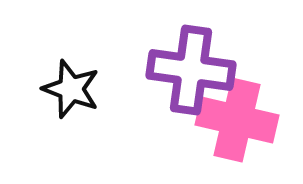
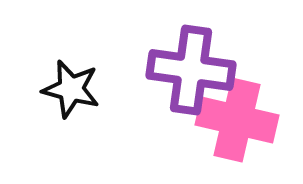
black star: rotated 6 degrees counterclockwise
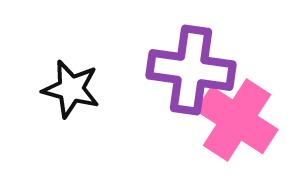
pink cross: rotated 20 degrees clockwise
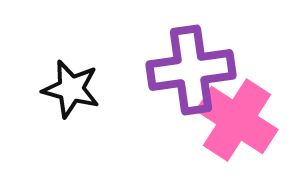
purple cross: rotated 16 degrees counterclockwise
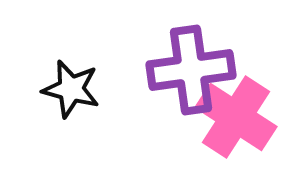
pink cross: moved 1 px left, 3 px up
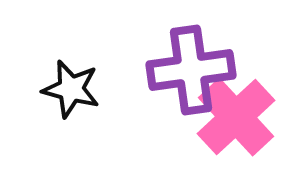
pink cross: rotated 14 degrees clockwise
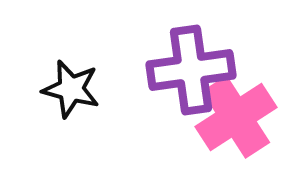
pink cross: rotated 10 degrees clockwise
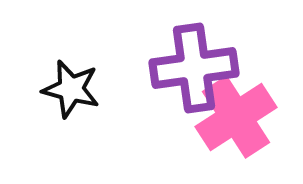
purple cross: moved 3 px right, 2 px up
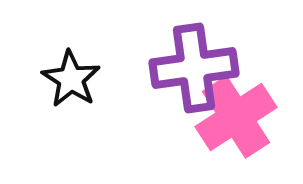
black star: moved 10 px up; rotated 18 degrees clockwise
